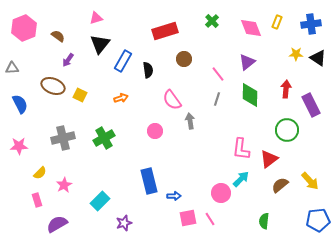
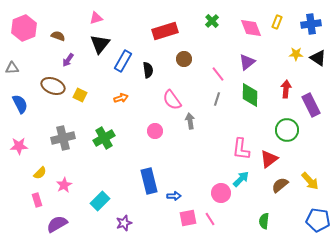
brown semicircle at (58, 36): rotated 16 degrees counterclockwise
blue pentagon at (318, 220): rotated 15 degrees clockwise
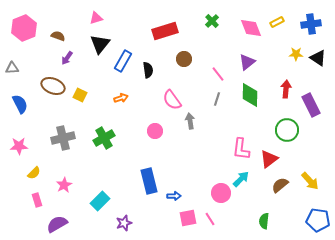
yellow rectangle at (277, 22): rotated 40 degrees clockwise
purple arrow at (68, 60): moved 1 px left, 2 px up
yellow semicircle at (40, 173): moved 6 px left
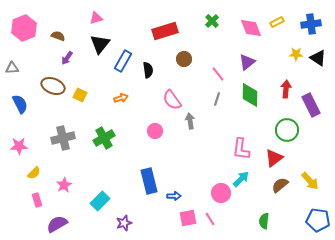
red triangle at (269, 159): moved 5 px right, 1 px up
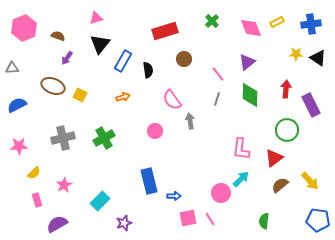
orange arrow at (121, 98): moved 2 px right, 1 px up
blue semicircle at (20, 104): moved 3 px left, 1 px down; rotated 90 degrees counterclockwise
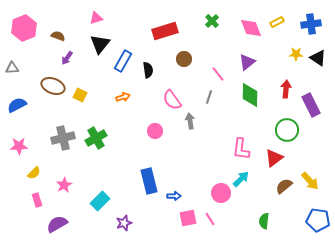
gray line at (217, 99): moved 8 px left, 2 px up
green cross at (104, 138): moved 8 px left
brown semicircle at (280, 185): moved 4 px right, 1 px down
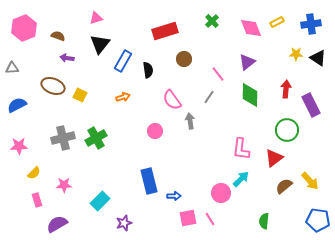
purple arrow at (67, 58): rotated 64 degrees clockwise
gray line at (209, 97): rotated 16 degrees clockwise
pink star at (64, 185): rotated 28 degrees clockwise
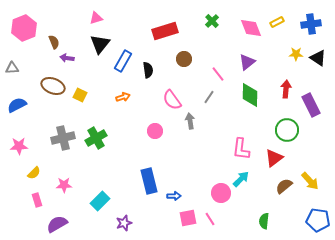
brown semicircle at (58, 36): moved 4 px left, 6 px down; rotated 48 degrees clockwise
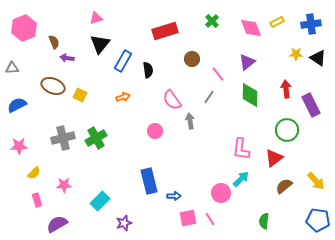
brown circle at (184, 59): moved 8 px right
red arrow at (286, 89): rotated 12 degrees counterclockwise
yellow arrow at (310, 181): moved 6 px right
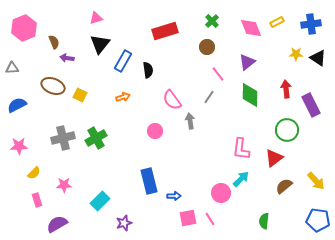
brown circle at (192, 59): moved 15 px right, 12 px up
